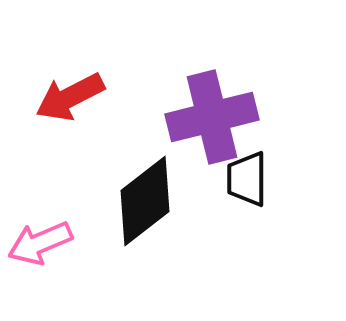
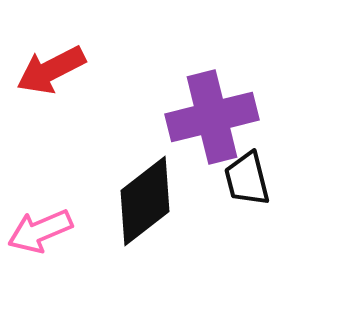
red arrow: moved 19 px left, 27 px up
black trapezoid: rotated 14 degrees counterclockwise
pink arrow: moved 12 px up
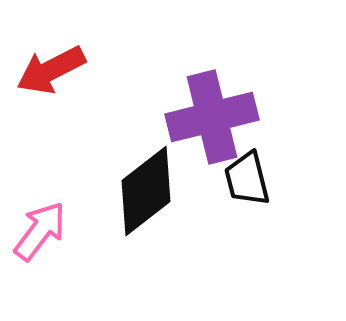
black diamond: moved 1 px right, 10 px up
pink arrow: rotated 150 degrees clockwise
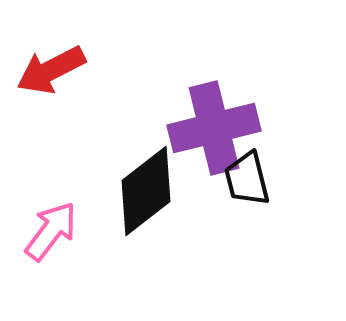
purple cross: moved 2 px right, 11 px down
pink arrow: moved 11 px right
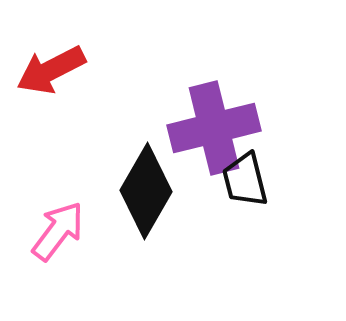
black trapezoid: moved 2 px left, 1 px down
black diamond: rotated 22 degrees counterclockwise
pink arrow: moved 7 px right
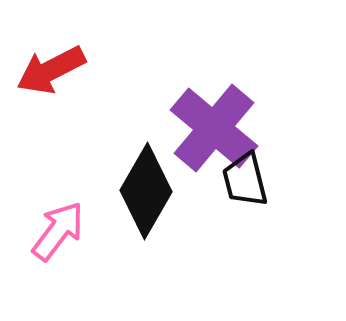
purple cross: rotated 36 degrees counterclockwise
